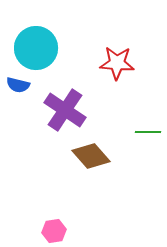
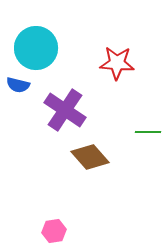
brown diamond: moved 1 px left, 1 px down
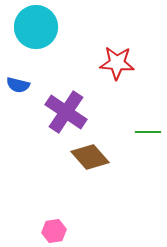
cyan circle: moved 21 px up
purple cross: moved 1 px right, 2 px down
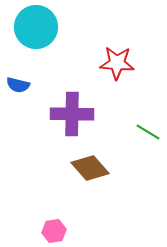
purple cross: moved 6 px right, 2 px down; rotated 33 degrees counterclockwise
green line: rotated 30 degrees clockwise
brown diamond: moved 11 px down
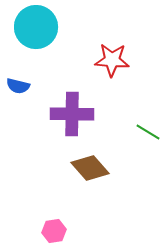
red star: moved 5 px left, 3 px up
blue semicircle: moved 1 px down
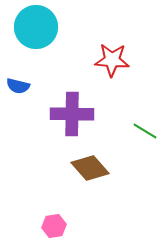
green line: moved 3 px left, 1 px up
pink hexagon: moved 5 px up
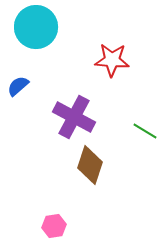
blue semicircle: rotated 125 degrees clockwise
purple cross: moved 2 px right, 3 px down; rotated 27 degrees clockwise
brown diamond: moved 3 px up; rotated 60 degrees clockwise
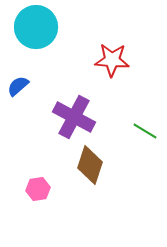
pink hexagon: moved 16 px left, 37 px up
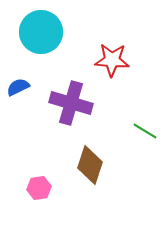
cyan circle: moved 5 px right, 5 px down
blue semicircle: moved 1 px down; rotated 15 degrees clockwise
purple cross: moved 3 px left, 14 px up; rotated 12 degrees counterclockwise
pink hexagon: moved 1 px right, 1 px up
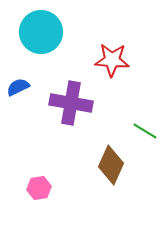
purple cross: rotated 6 degrees counterclockwise
brown diamond: moved 21 px right; rotated 6 degrees clockwise
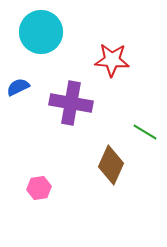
green line: moved 1 px down
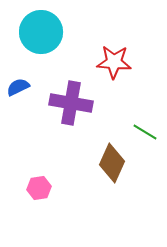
red star: moved 2 px right, 2 px down
brown diamond: moved 1 px right, 2 px up
